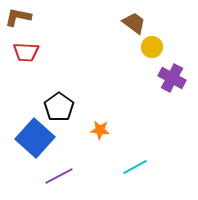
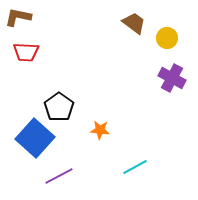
yellow circle: moved 15 px right, 9 px up
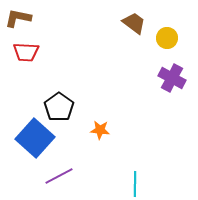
brown L-shape: moved 1 px down
cyan line: moved 17 px down; rotated 60 degrees counterclockwise
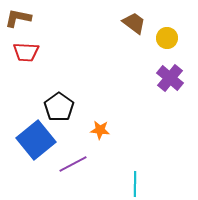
purple cross: moved 2 px left; rotated 12 degrees clockwise
blue square: moved 1 px right, 2 px down; rotated 9 degrees clockwise
purple line: moved 14 px right, 12 px up
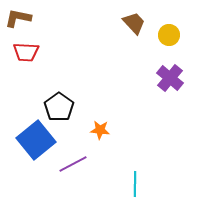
brown trapezoid: rotated 10 degrees clockwise
yellow circle: moved 2 px right, 3 px up
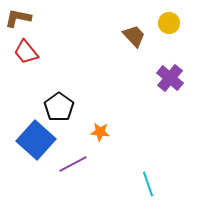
brown trapezoid: moved 13 px down
yellow circle: moved 12 px up
red trapezoid: rotated 48 degrees clockwise
orange star: moved 2 px down
blue square: rotated 9 degrees counterclockwise
cyan line: moved 13 px right; rotated 20 degrees counterclockwise
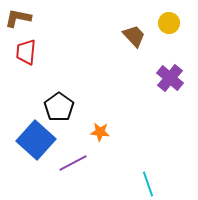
red trapezoid: rotated 44 degrees clockwise
purple line: moved 1 px up
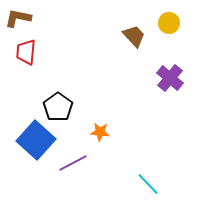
black pentagon: moved 1 px left
cyan line: rotated 25 degrees counterclockwise
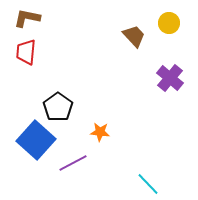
brown L-shape: moved 9 px right
